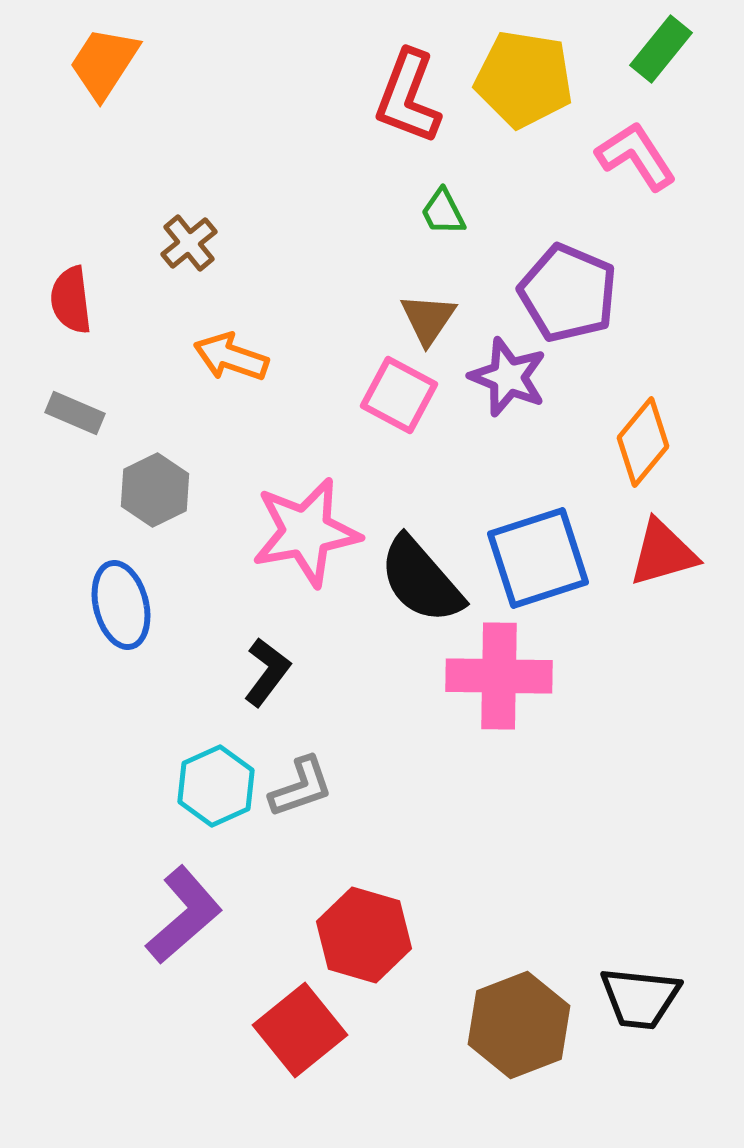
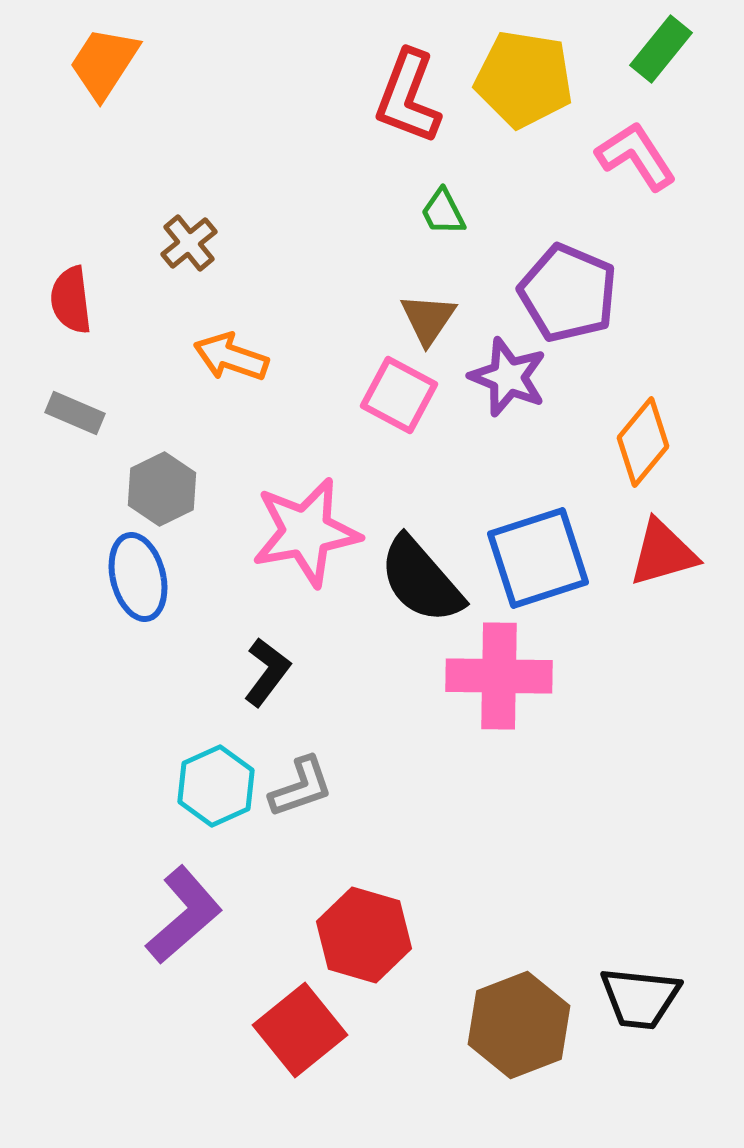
gray hexagon: moved 7 px right, 1 px up
blue ellipse: moved 17 px right, 28 px up
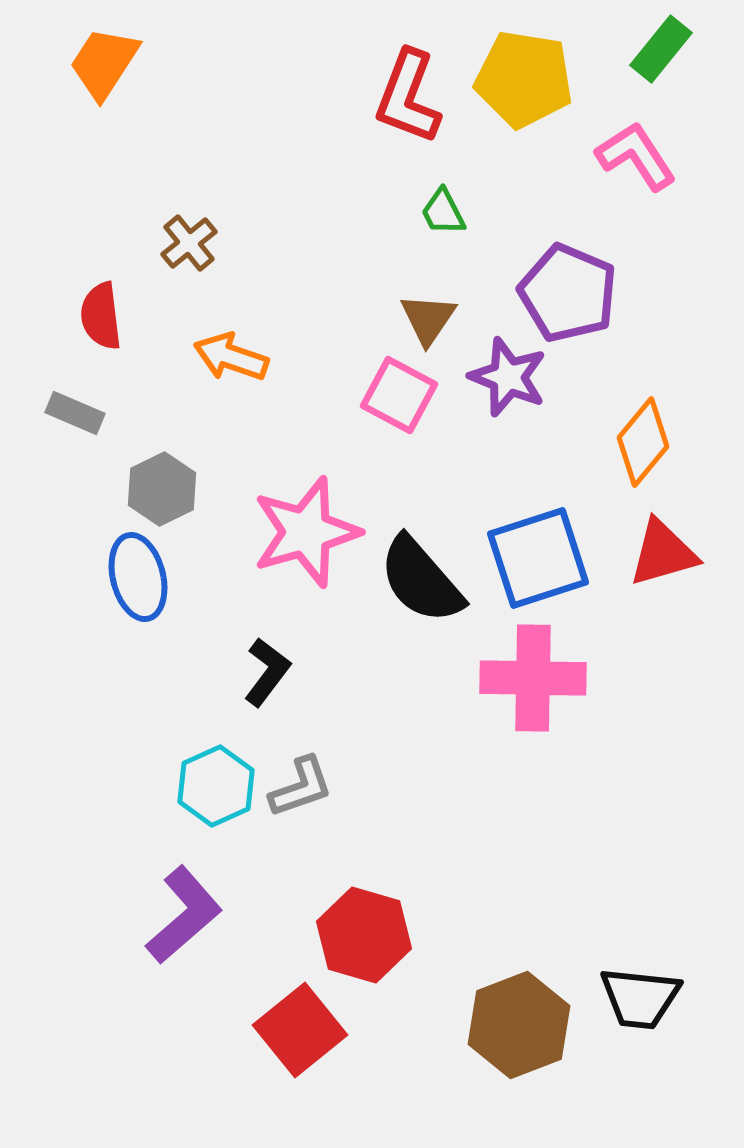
red semicircle: moved 30 px right, 16 px down
pink star: rotated 6 degrees counterclockwise
pink cross: moved 34 px right, 2 px down
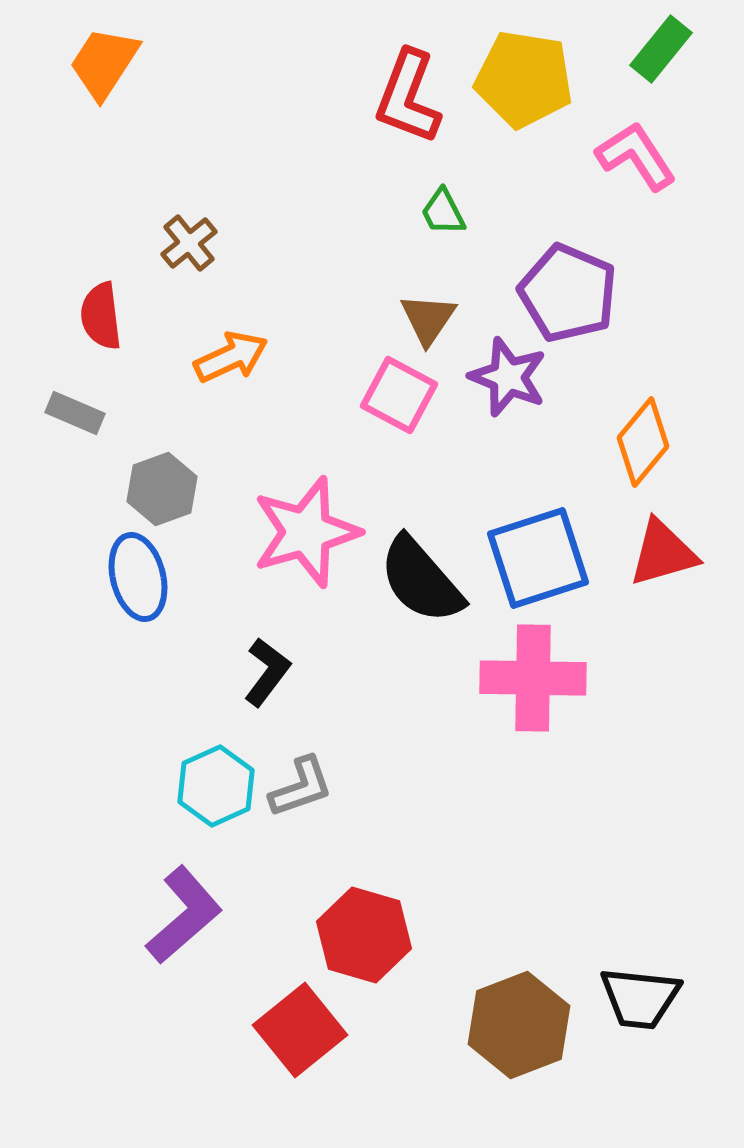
orange arrow: rotated 136 degrees clockwise
gray hexagon: rotated 6 degrees clockwise
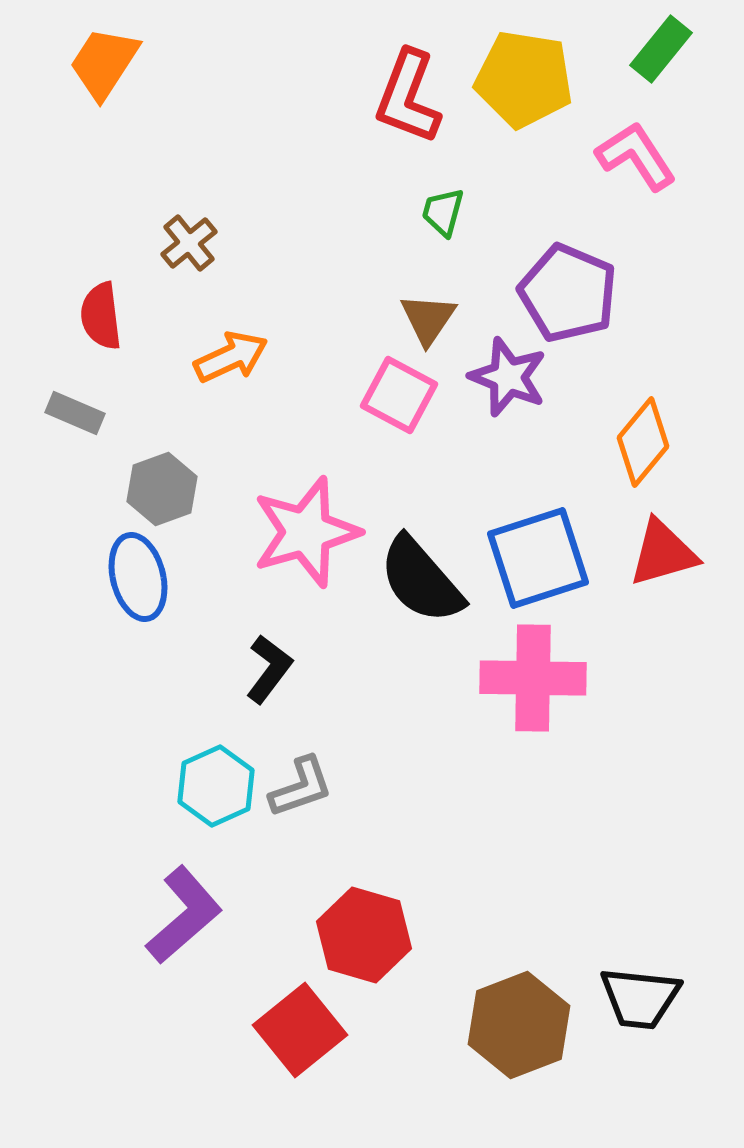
green trapezoid: rotated 42 degrees clockwise
black L-shape: moved 2 px right, 3 px up
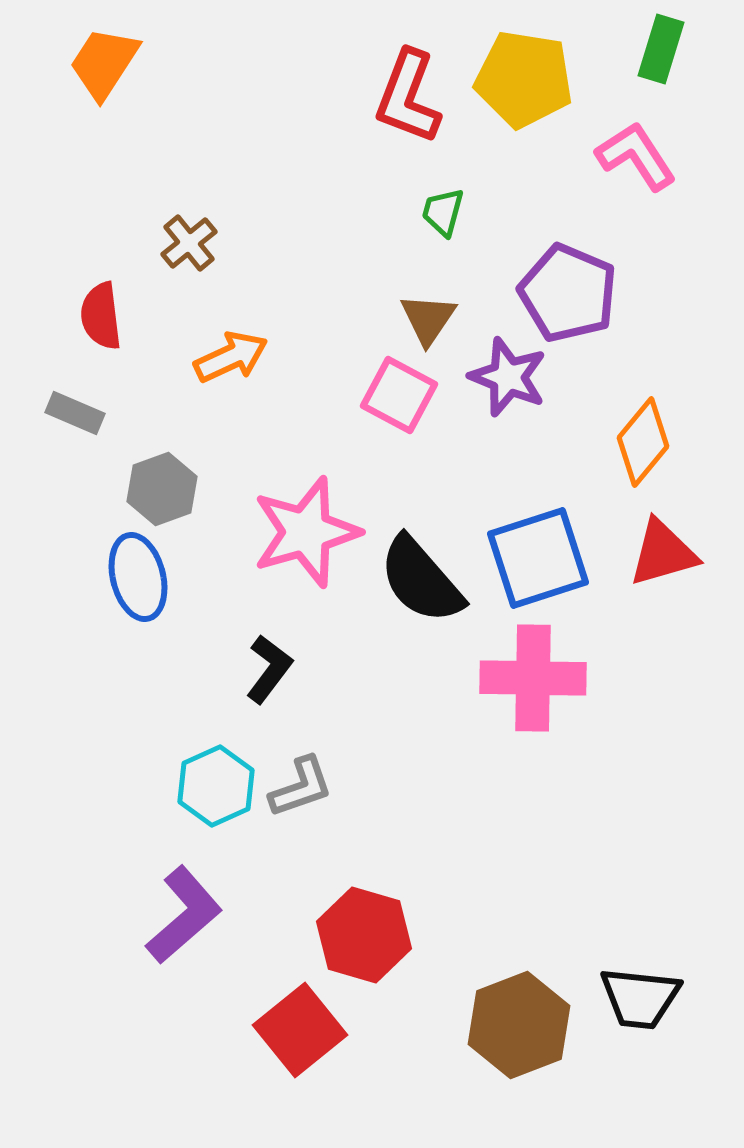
green rectangle: rotated 22 degrees counterclockwise
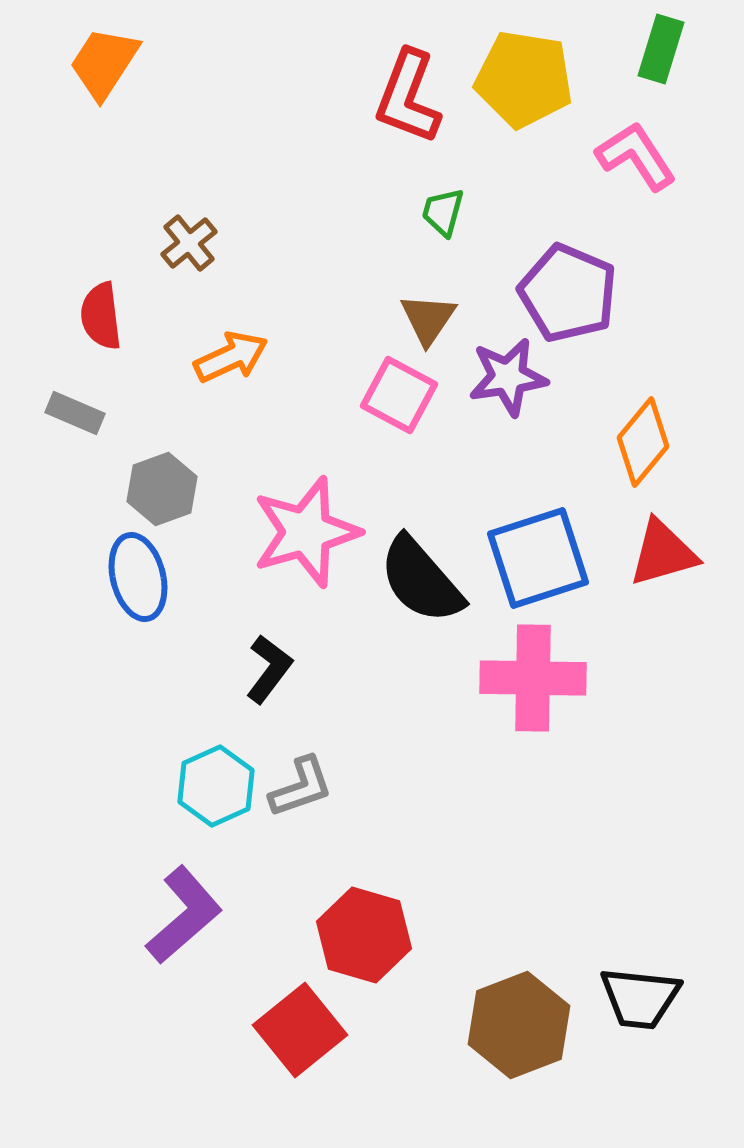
purple star: rotated 30 degrees counterclockwise
